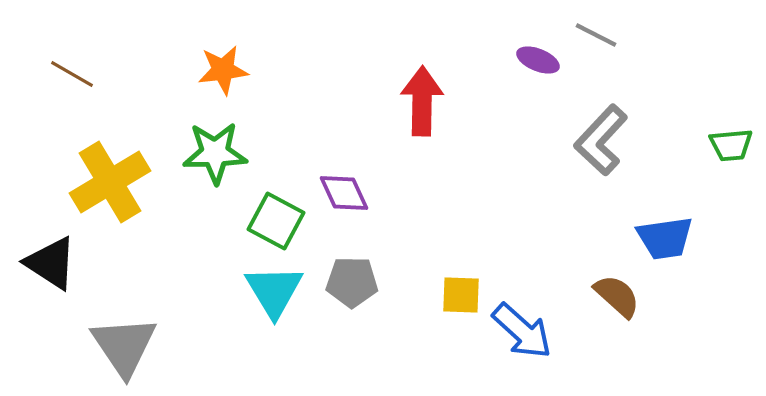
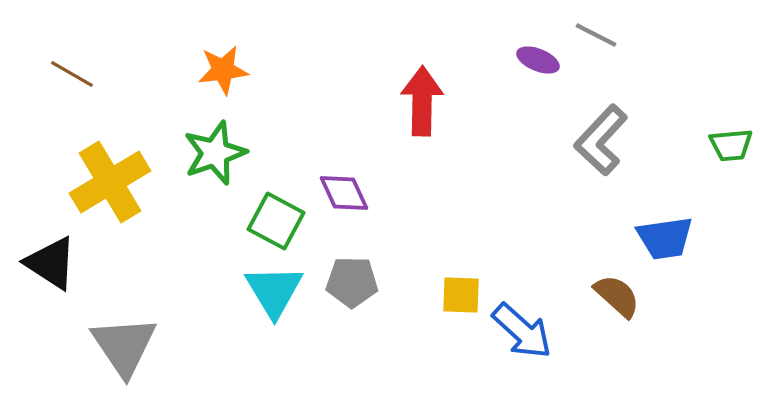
green star: rotated 18 degrees counterclockwise
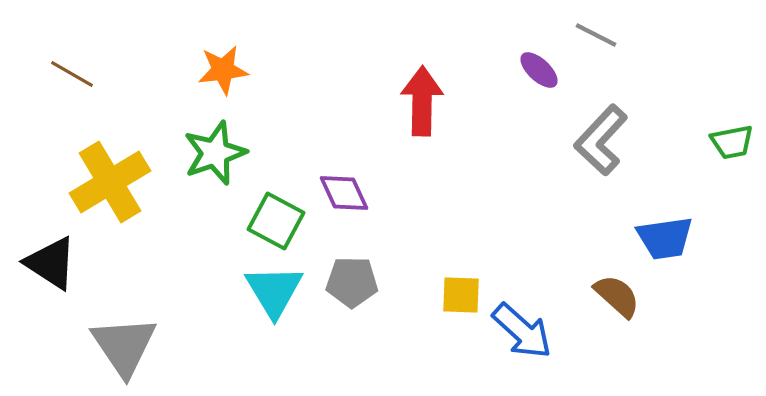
purple ellipse: moved 1 px right, 10 px down; rotated 21 degrees clockwise
green trapezoid: moved 1 px right, 3 px up; rotated 6 degrees counterclockwise
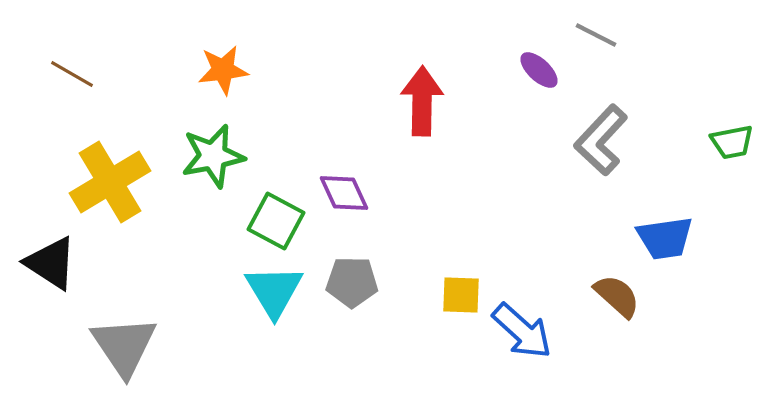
green star: moved 2 px left, 3 px down; rotated 8 degrees clockwise
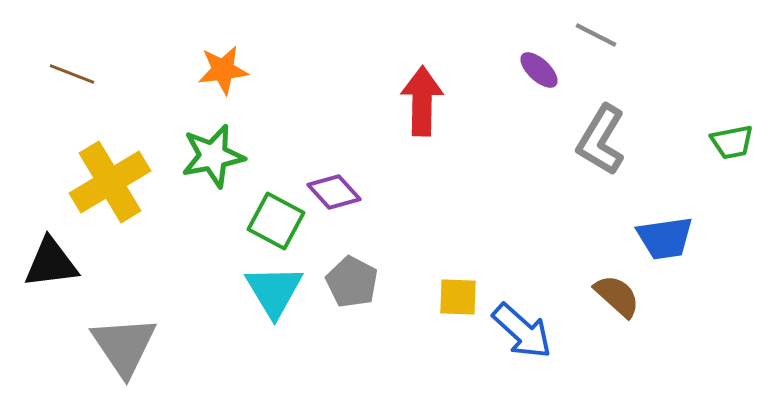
brown line: rotated 9 degrees counterclockwise
gray L-shape: rotated 12 degrees counterclockwise
purple diamond: moved 10 px left, 1 px up; rotated 18 degrees counterclockwise
black triangle: rotated 40 degrees counterclockwise
gray pentagon: rotated 27 degrees clockwise
yellow square: moved 3 px left, 2 px down
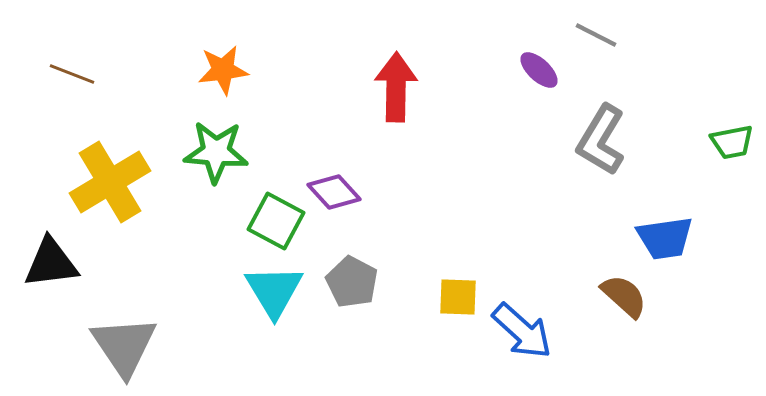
red arrow: moved 26 px left, 14 px up
green star: moved 3 px right, 4 px up; rotated 16 degrees clockwise
brown semicircle: moved 7 px right
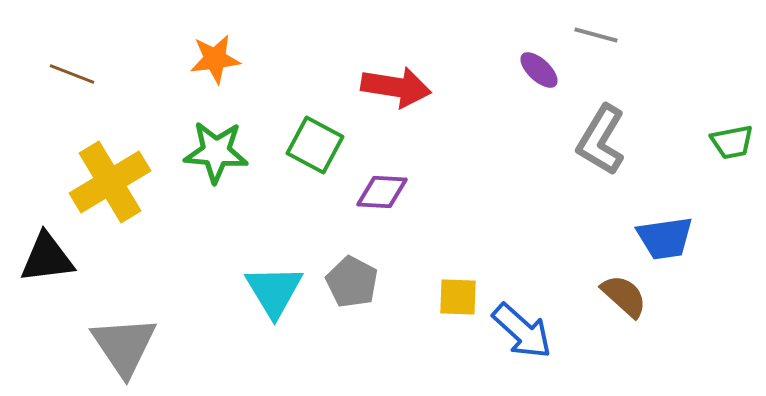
gray line: rotated 12 degrees counterclockwise
orange star: moved 8 px left, 11 px up
red arrow: rotated 98 degrees clockwise
purple diamond: moved 48 px right; rotated 44 degrees counterclockwise
green square: moved 39 px right, 76 px up
black triangle: moved 4 px left, 5 px up
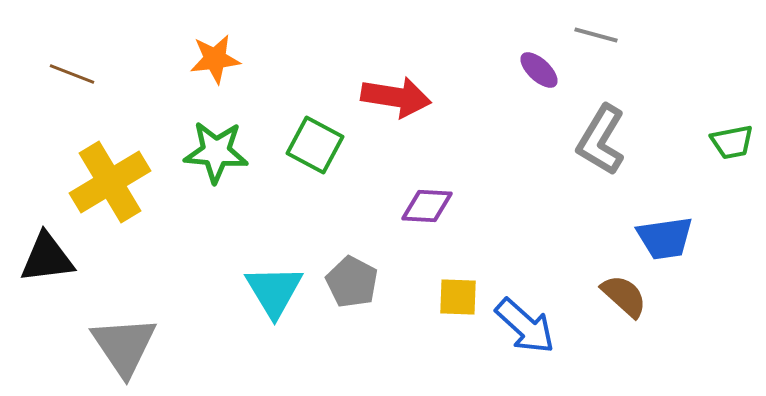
red arrow: moved 10 px down
purple diamond: moved 45 px right, 14 px down
blue arrow: moved 3 px right, 5 px up
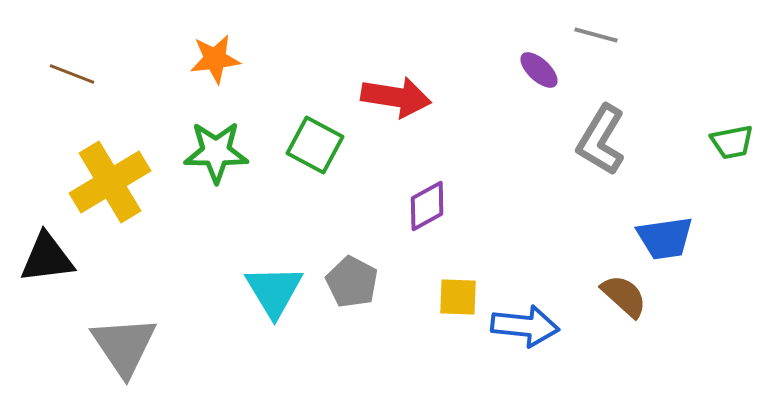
green star: rotated 4 degrees counterclockwise
purple diamond: rotated 32 degrees counterclockwise
blue arrow: rotated 36 degrees counterclockwise
